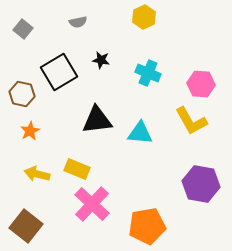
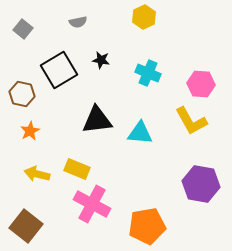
black square: moved 2 px up
pink cross: rotated 15 degrees counterclockwise
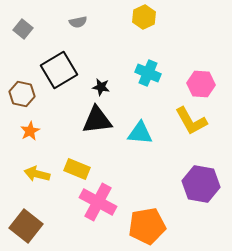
black star: moved 27 px down
pink cross: moved 6 px right, 2 px up
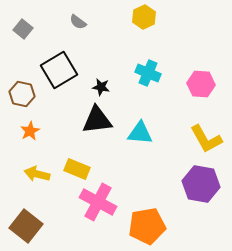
gray semicircle: rotated 48 degrees clockwise
yellow L-shape: moved 15 px right, 18 px down
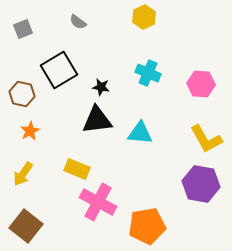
gray square: rotated 30 degrees clockwise
yellow arrow: moved 14 px left; rotated 70 degrees counterclockwise
